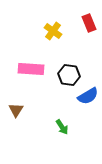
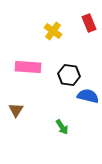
pink rectangle: moved 3 px left, 2 px up
blue semicircle: rotated 135 degrees counterclockwise
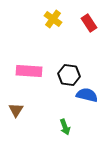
red rectangle: rotated 12 degrees counterclockwise
yellow cross: moved 12 px up
pink rectangle: moved 1 px right, 4 px down
blue semicircle: moved 1 px left, 1 px up
green arrow: moved 3 px right; rotated 14 degrees clockwise
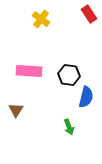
yellow cross: moved 12 px left
red rectangle: moved 9 px up
blue semicircle: moved 1 px left, 2 px down; rotated 90 degrees clockwise
green arrow: moved 4 px right
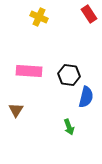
yellow cross: moved 2 px left, 2 px up; rotated 12 degrees counterclockwise
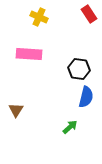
pink rectangle: moved 17 px up
black hexagon: moved 10 px right, 6 px up
green arrow: moved 1 px right; rotated 112 degrees counterclockwise
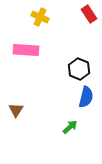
yellow cross: moved 1 px right
pink rectangle: moved 3 px left, 4 px up
black hexagon: rotated 15 degrees clockwise
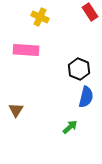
red rectangle: moved 1 px right, 2 px up
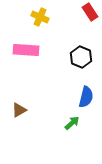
black hexagon: moved 2 px right, 12 px up
brown triangle: moved 3 px right; rotated 28 degrees clockwise
green arrow: moved 2 px right, 4 px up
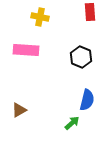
red rectangle: rotated 30 degrees clockwise
yellow cross: rotated 12 degrees counterclockwise
blue semicircle: moved 1 px right, 3 px down
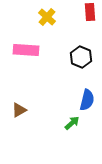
yellow cross: moved 7 px right; rotated 30 degrees clockwise
